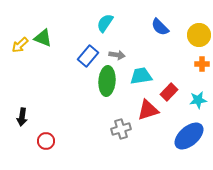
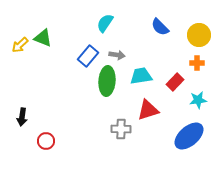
orange cross: moved 5 px left, 1 px up
red rectangle: moved 6 px right, 10 px up
gray cross: rotated 18 degrees clockwise
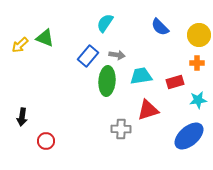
green triangle: moved 2 px right
red rectangle: rotated 30 degrees clockwise
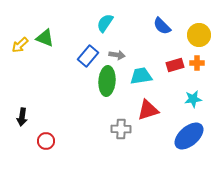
blue semicircle: moved 2 px right, 1 px up
red rectangle: moved 17 px up
cyan star: moved 5 px left, 1 px up
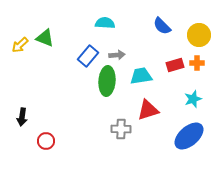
cyan semicircle: rotated 60 degrees clockwise
gray arrow: rotated 14 degrees counterclockwise
cyan star: rotated 12 degrees counterclockwise
